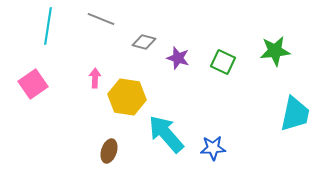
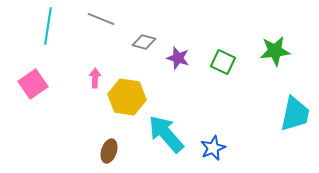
blue star: rotated 20 degrees counterclockwise
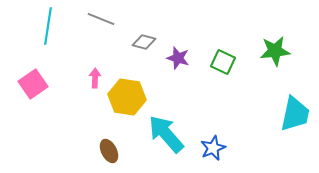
brown ellipse: rotated 45 degrees counterclockwise
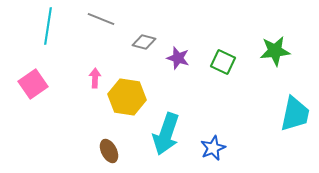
cyan arrow: rotated 120 degrees counterclockwise
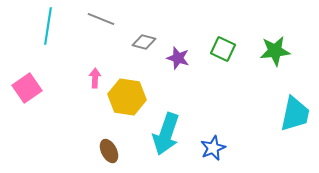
green square: moved 13 px up
pink square: moved 6 px left, 4 px down
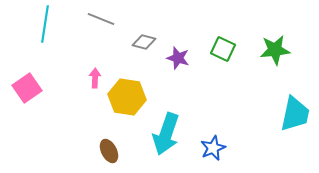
cyan line: moved 3 px left, 2 px up
green star: moved 1 px up
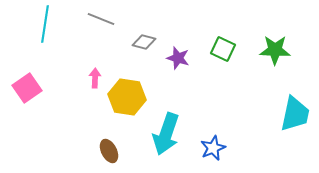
green star: rotated 8 degrees clockwise
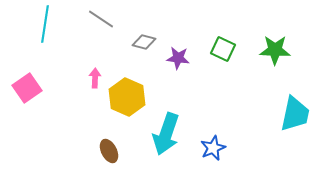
gray line: rotated 12 degrees clockwise
purple star: rotated 10 degrees counterclockwise
yellow hexagon: rotated 15 degrees clockwise
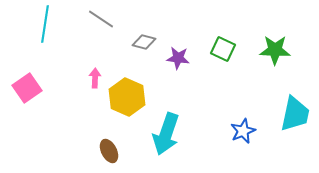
blue star: moved 30 px right, 17 px up
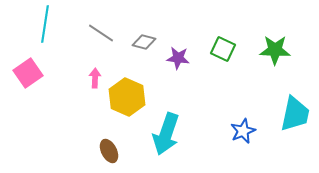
gray line: moved 14 px down
pink square: moved 1 px right, 15 px up
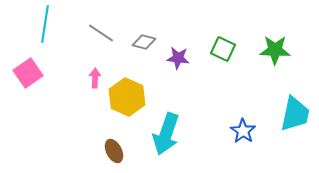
blue star: rotated 15 degrees counterclockwise
brown ellipse: moved 5 px right
